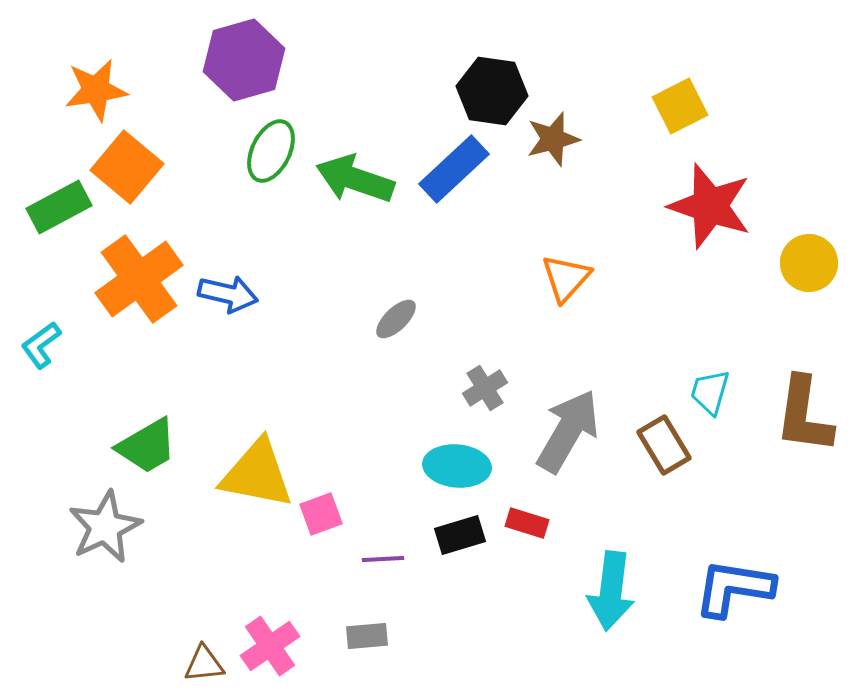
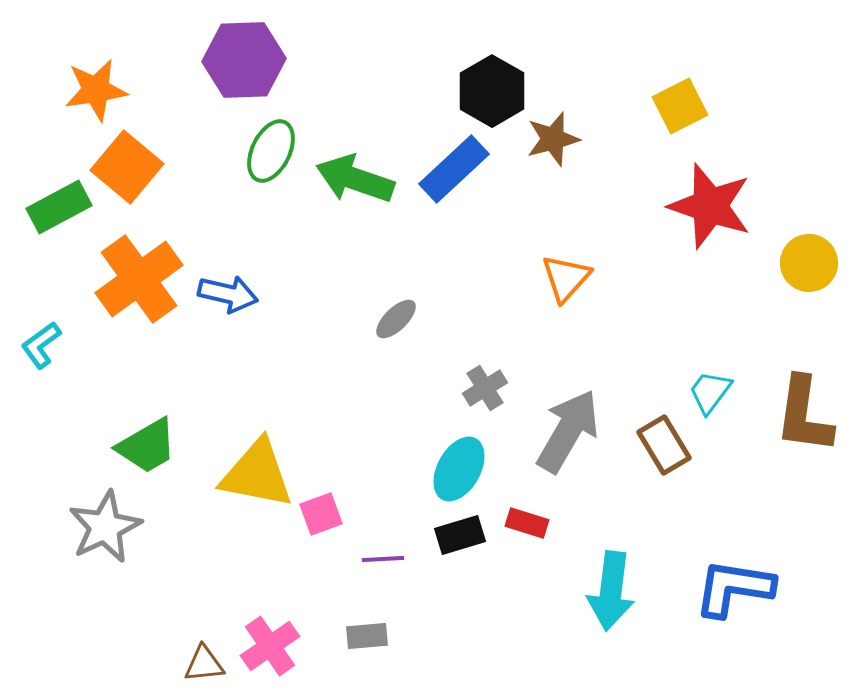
purple hexagon: rotated 14 degrees clockwise
black hexagon: rotated 22 degrees clockwise
cyan trapezoid: rotated 21 degrees clockwise
cyan ellipse: moved 2 px right, 3 px down; rotated 66 degrees counterclockwise
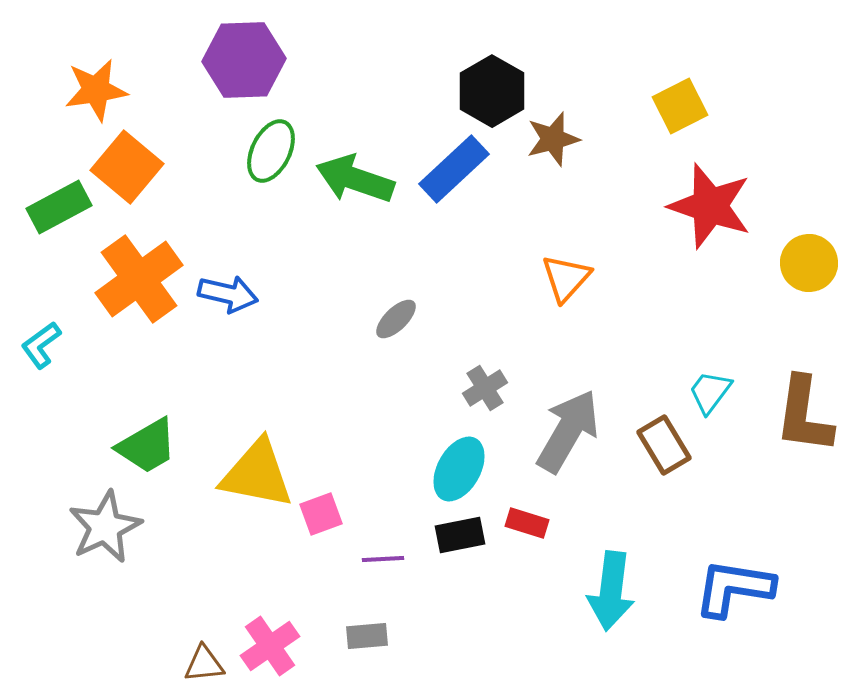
black rectangle: rotated 6 degrees clockwise
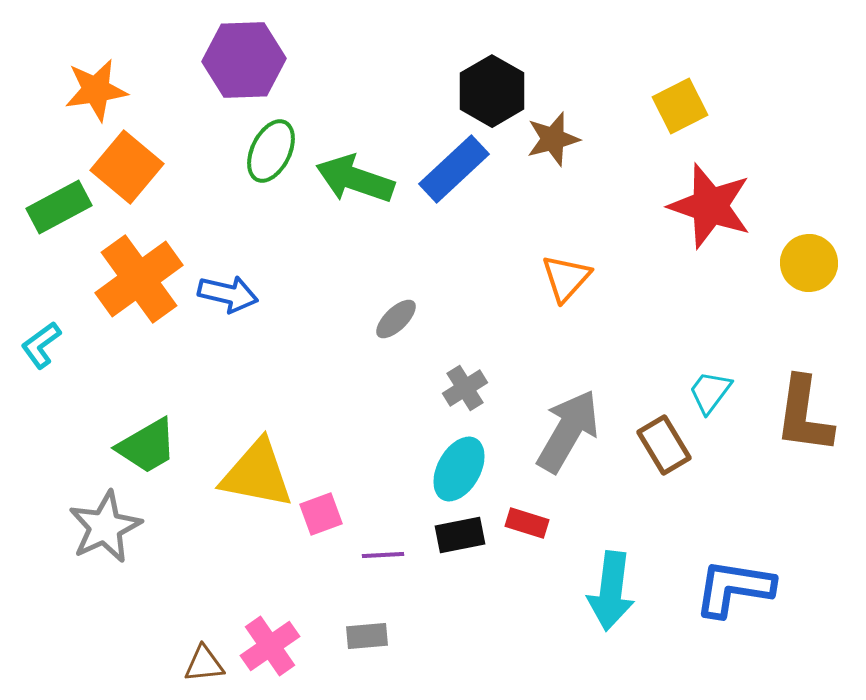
gray cross: moved 20 px left
purple line: moved 4 px up
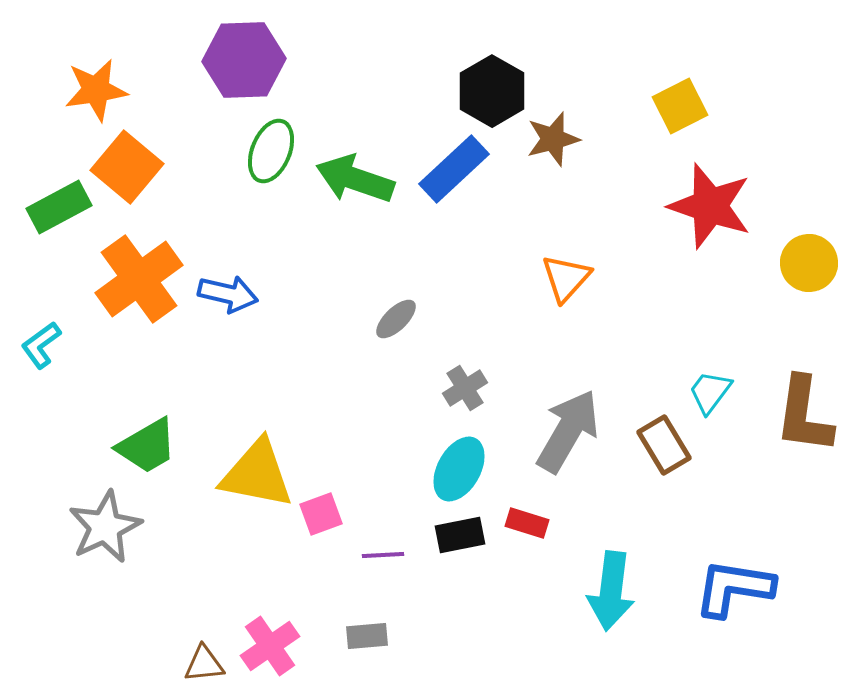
green ellipse: rotated 4 degrees counterclockwise
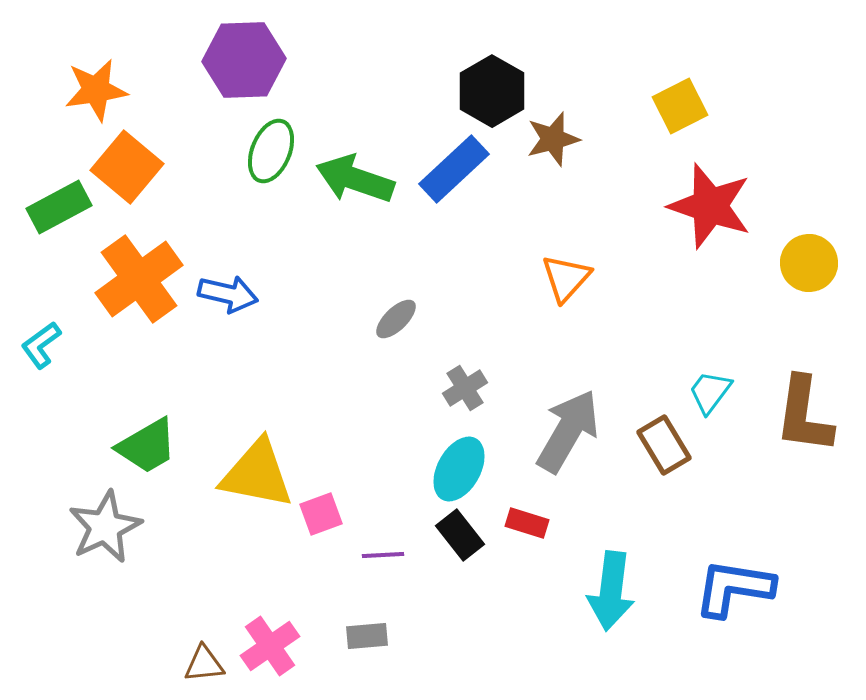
black rectangle: rotated 63 degrees clockwise
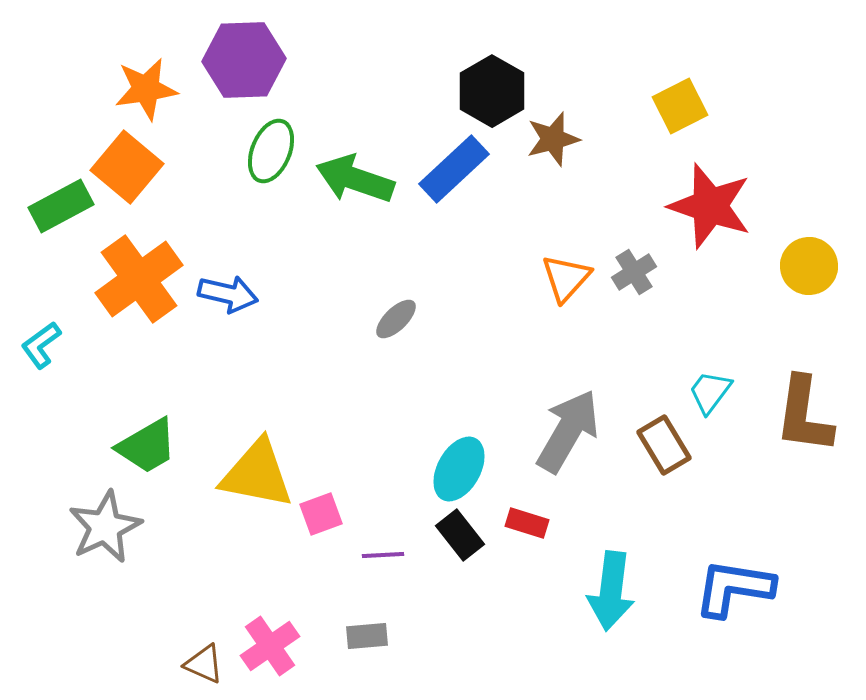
orange star: moved 50 px right, 1 px up
green rectangle: moved 2 px right, 1 px up
yellow circle: moved 3 px down
gray cross: moved 169 px right, 116 px up
brown triangle: rotated 30 degrees clockwise
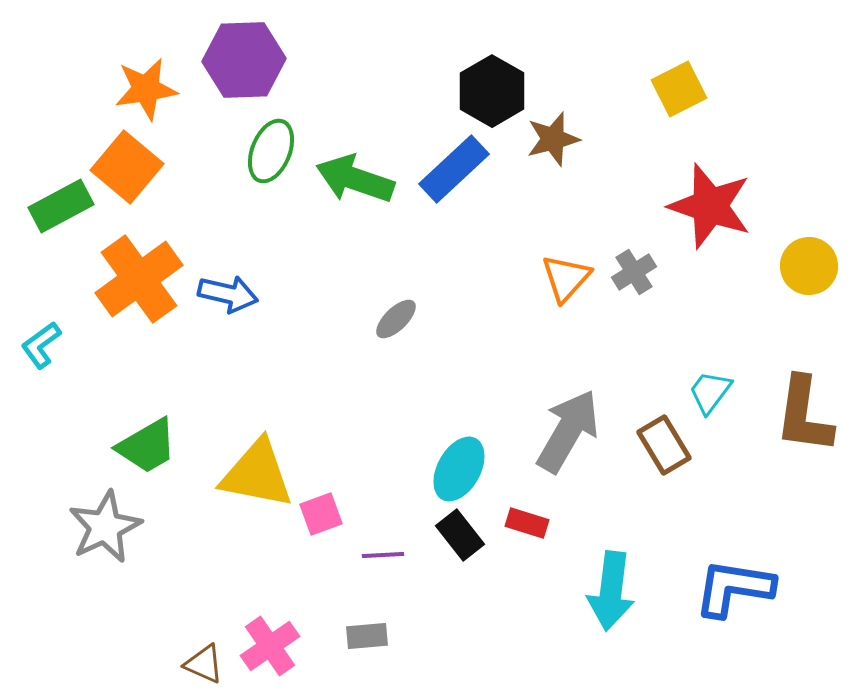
yellow square: moved 1 px left, 17 px up
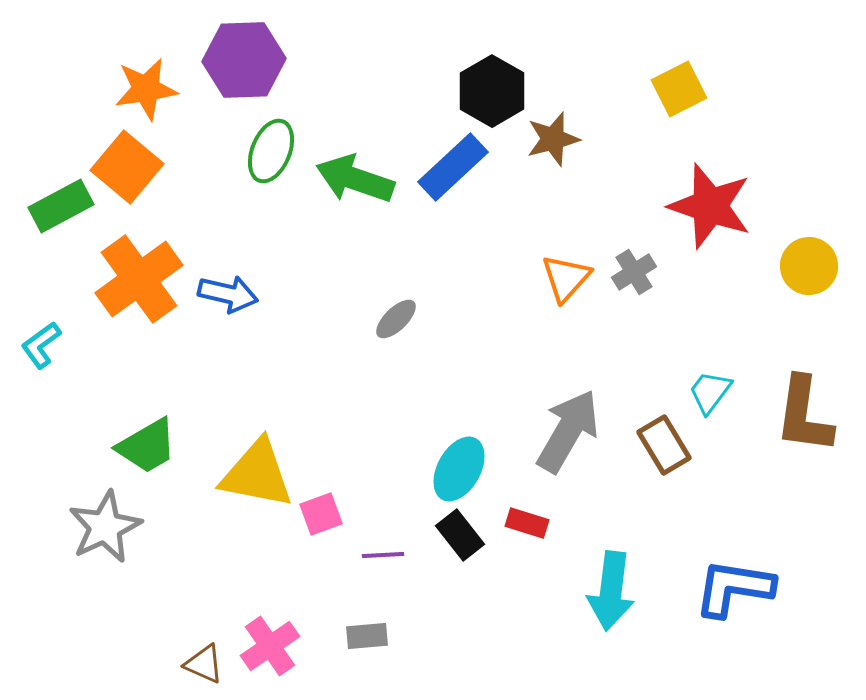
blue rectangle: moved 1 px left, 2 px up
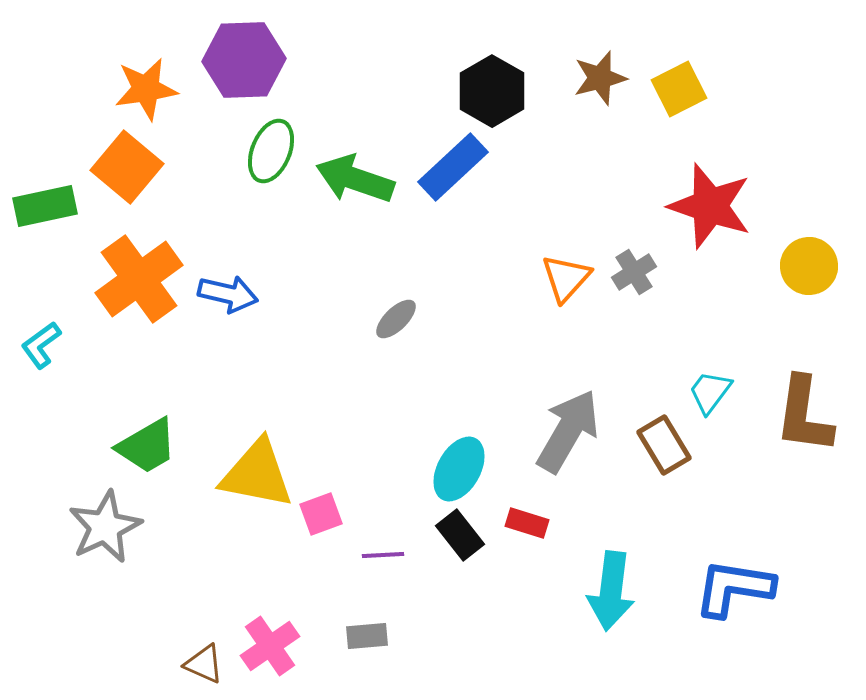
brown star: moved 47 px right, 61 px up
green rectangle: moved 16 px left; rotated 16 degrees clockwise
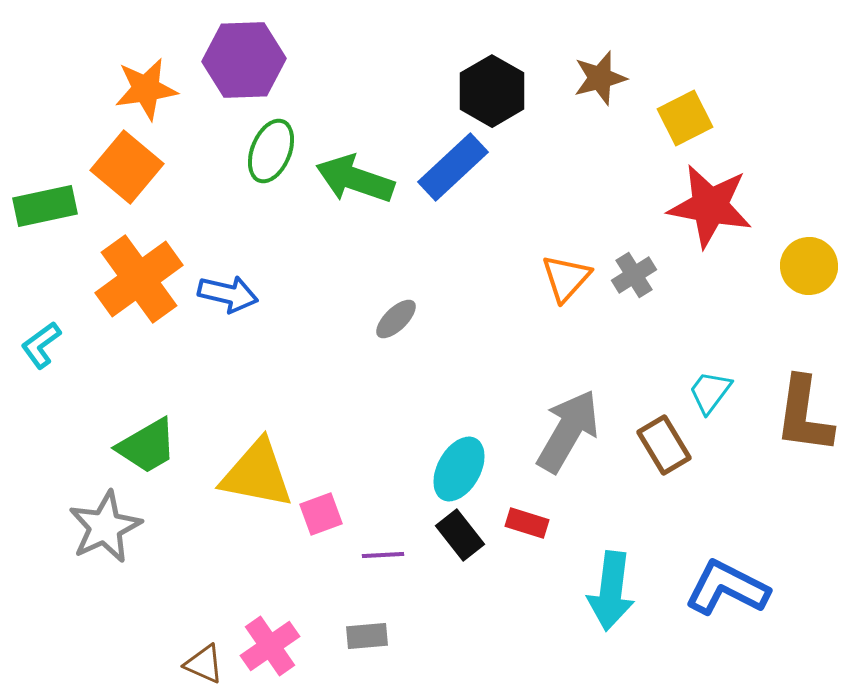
yellow square: moved 6 px right, 29 px down
red star: rotated 8 degrees counterclockwise
gray cross: moved 3 px down
blue L-shape: moved 7 px left; rotated 18 degrees clockwise
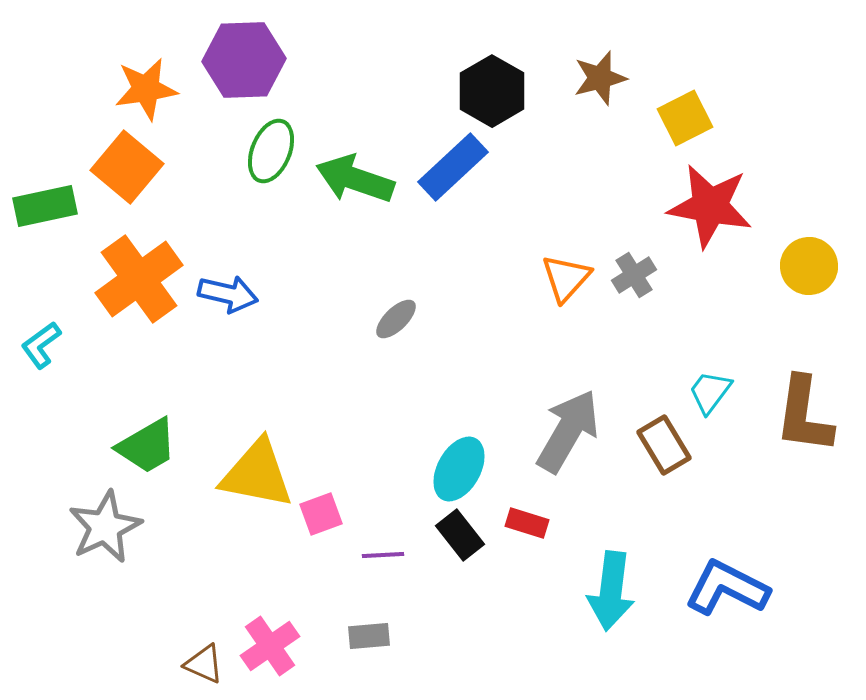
gray rectangle: moved 2 px right
